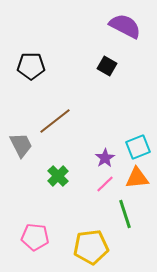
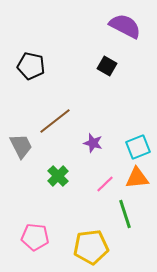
black pentagon: rotated 12 degrees clockwise
gray trapezoid: moved 1 px down
purple star: moved 12 px left, 15 px up; rotated 24 degrees counterclockwise
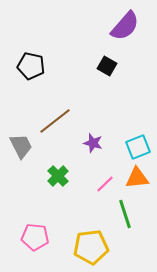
purple semicircle: rotated 104 degrees clockwise
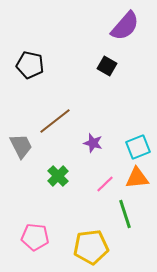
black pentagon: moved 1 px left, 1 px up
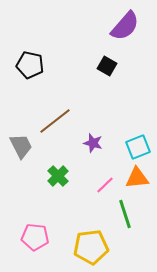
pink line: moved 1 px down
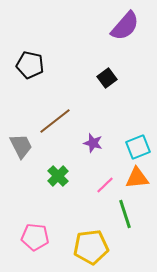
black square: moved 12 px down; rotated 24 degrees clockwise
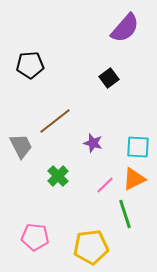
purple semicircle: moved 2 px down
black pentagon: rotated 16 degrees counterclockwise
black square: moved 2 px right
cyan square: rotated 25 degrees clockwise
orange triangle: moved 3 px left, 1 px down; rotated 20 degrees counterclockwise
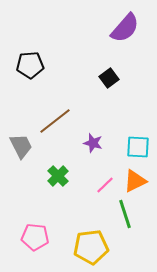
orange triangle: moved 1 px right, 2 px down
